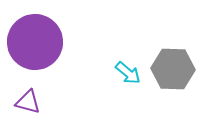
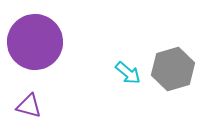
gray hexagon: rotated 18 degrees counterclockwise
purple triangle: moved 1 px right, 4 px down
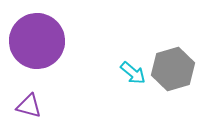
purple circle: moved 2 px right, 1 px up
cyan arrow: moved 5 px right
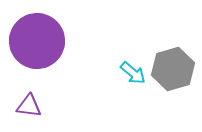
purple triangle: rotated 8 degrees counterclockwise
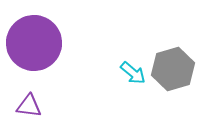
purple circle: moved 3 px left, 2 px down
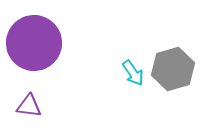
cyan arrow: rotated 16 degrees clockwise
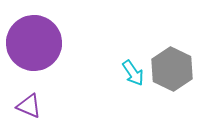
gray hexagon: moved 1 px left; rotated 18 degrees counterclockwise
purple triangle: rotated 16 degrees clockwise
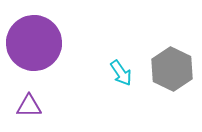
cyan arrow: moved 12 px left
purple triangle: rotated 24 degrees counterclockwise
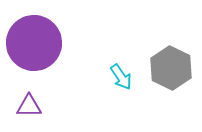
gray hexagon: moved 1 px left, 1 px up
cyan arrow: moved 4 px down
